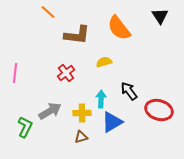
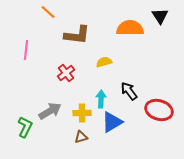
orange semicircle: moved 11 px right; rotated 128 degrees clockwise
pink line: moved 11 px right, 23 px up
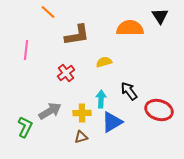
brown L-shape: rotated 16 degrees counterclockwise
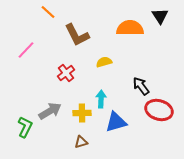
brown L-shape: rotated 72 degrees clockwise
pink line: rotated 36 degrees clockwise
black arrow: moved 12 px right, 5 px up
blue triangle: moved 4 px right; rotated 15 degrees clockwise
brown triangle: moved 5 px down
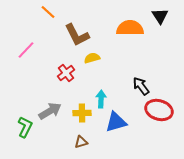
yellow semicircle: moved 12 px left, 4 px up
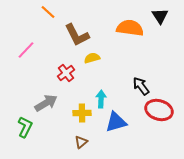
orange semicircle: rotated 8 degrees clockwise
gray arrow: moved 4 px left, 8 px up
brown triangle: rotated 24 degrees counterclockwise
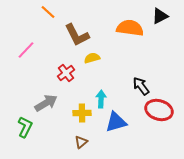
black triangle: rotated 36 degrees clockwise
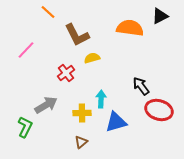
gray arrow: moved 2 px down
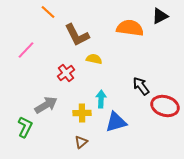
yellow semicircle: moved 2 px right, 1 px down; rotated 28 degrees clockwise
red ellipse: moved 6 px right, 4 px up
